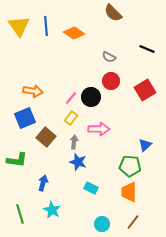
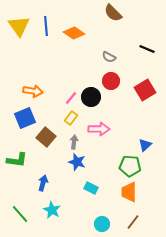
blue star: moved 1 px left
green line: rotated 24 degrees counterclockwise
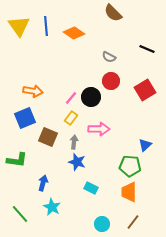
brown square: moved 2 px right; rotated 18 degrees counterclockwise
cyan star: moved 3 px up
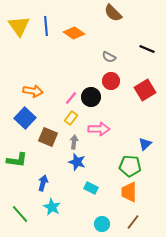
blue square: rotated 25 degrees counterclockwise
blue triangle: moved 1 px up
